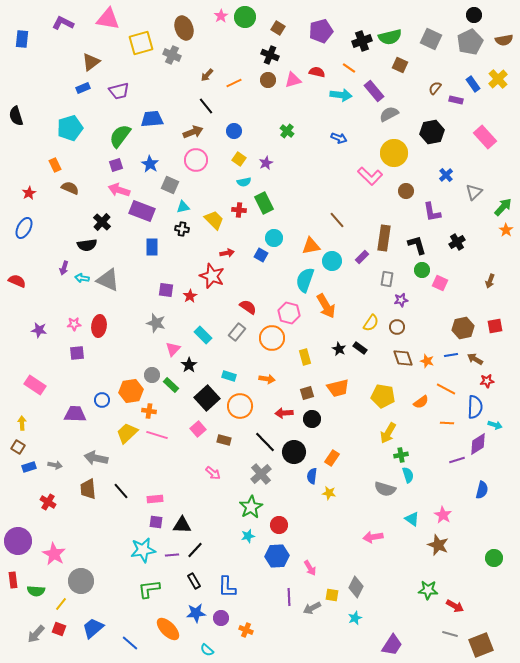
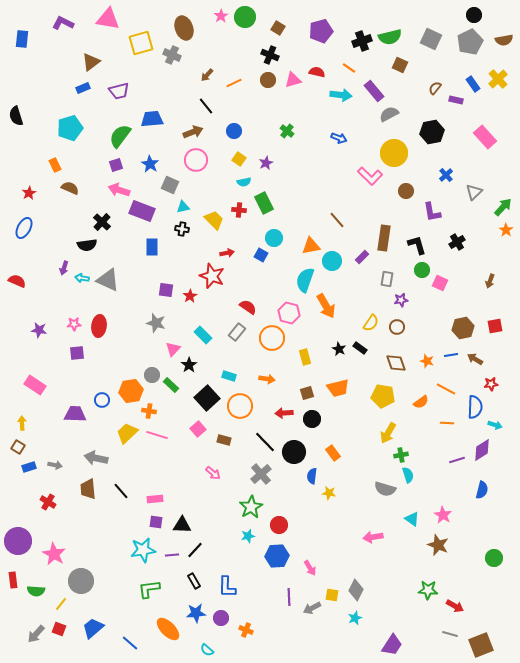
brown diamond at (403, 358): moved 7 px left, 5 px down
red star at (487, 381): moved 4 px right, 3 px down
purple diamond at (478, 444): moved 4 px right, 6 px down
orange rectangle at (332, 458): moved 1 px right, 5 px up; rotated 70 degrees counterclockwise
gray diamond at (356, 587): moved 3 px down
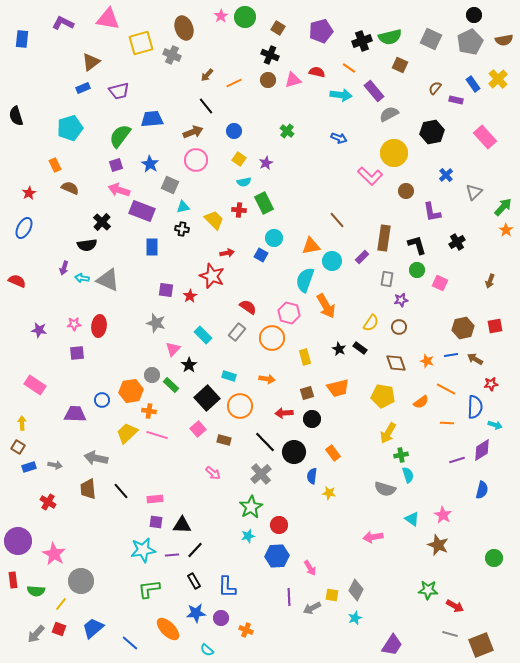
green circle at (422, 270): moved 5 px left
brown circle at (397, 327): moved 2 px right
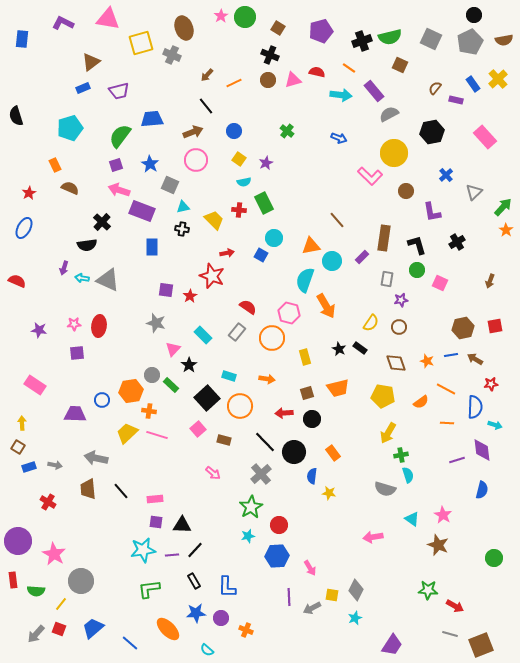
purple diamond at (482, 450): rotated 65 degrees counterclockwise
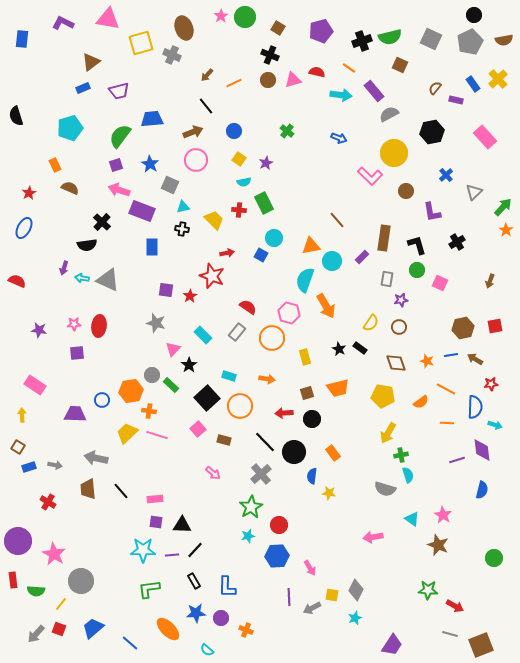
yellow arrow at (22, 423): moved 8 px up
cyan star at (143, 550): rotated 10 degrees clockwise
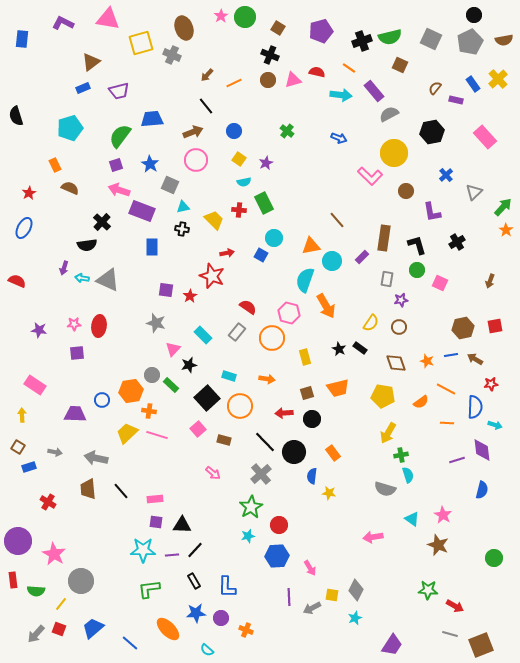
black star at (189, 365): rotated 21 degrees clockwise
gray arrow at (55, 465): moved 13 px up
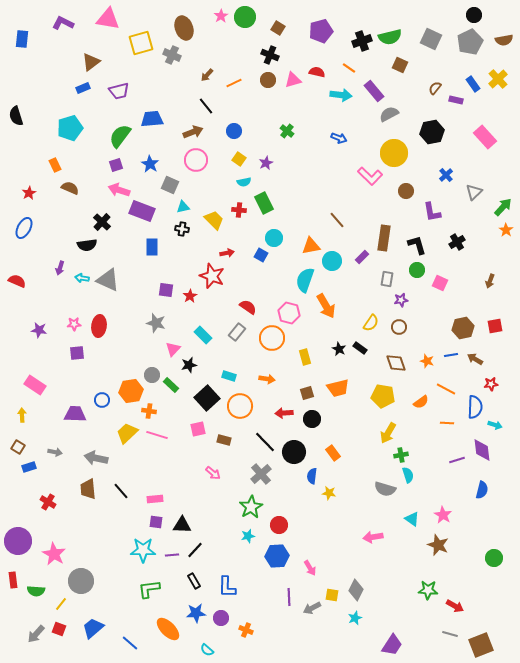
purple arrow at (64, 268): moved 4 px left
pink square at (198, 429): rotated 28 degrees clockwise
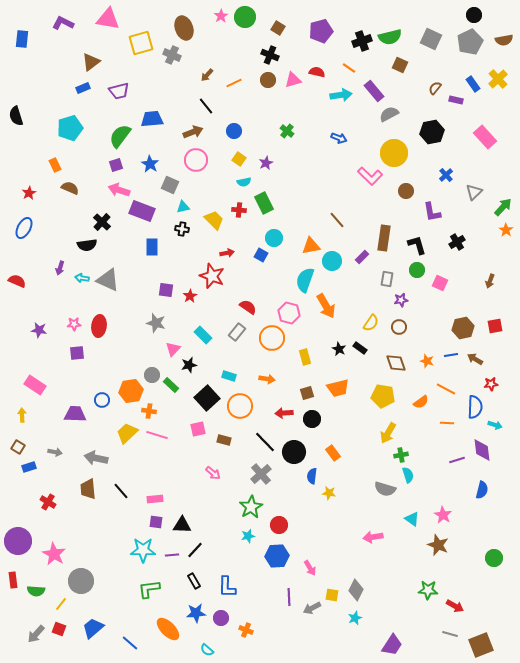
cyan arrow at (341, 95): rotated 15 degrees counterclockwise
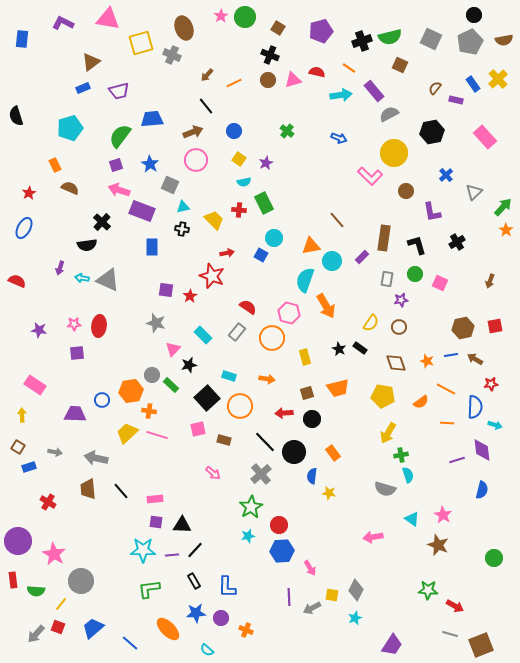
green circle at (417, 270): moved 2 px left, 4 px down
blue hexagon at (277, 556): moved 5 px right, 5 px up
red square at (59, 629): moved 1 px left, 2 px up
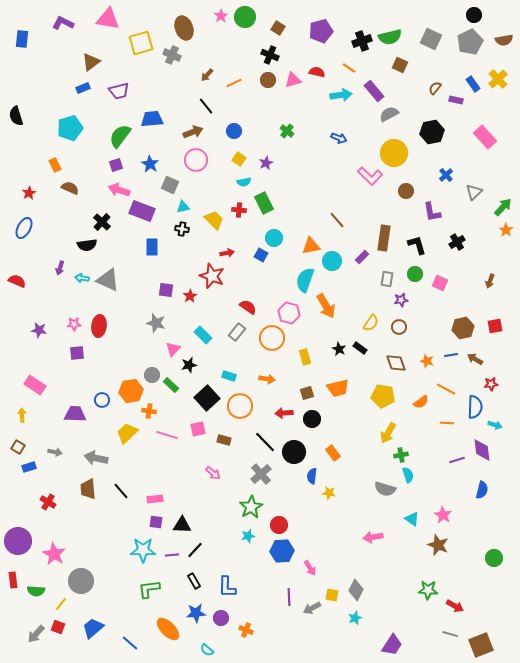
pink line at (157, 435): moved 10 px right
